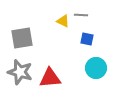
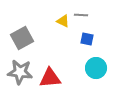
gray square: rotated 20 degrees counterclockwise
gray star: rotated 10 degrees counterclockwise
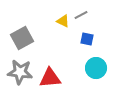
gray line: rotated 32 degrees counterclockwise
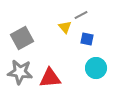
yellow triangle: moved 2 px right, 6 px down; rotated 24 degrees clockwise
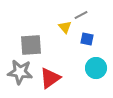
gray square: moved 9 px right, 7 px down; rotated 25 degrees clockwise
red triangle: rotated 30 degrees counterclockwise
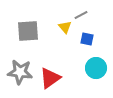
gray square: moved 3 px left, 14 px up
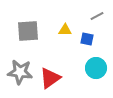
gray line: moved 16 px right, 1 px down
yellow triangle: moved 3 px down; rotated 48 degrees counterclockwise
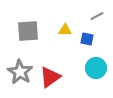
gray star: rotated 25 degrees clockwise
red triangle: moved 1 px up
